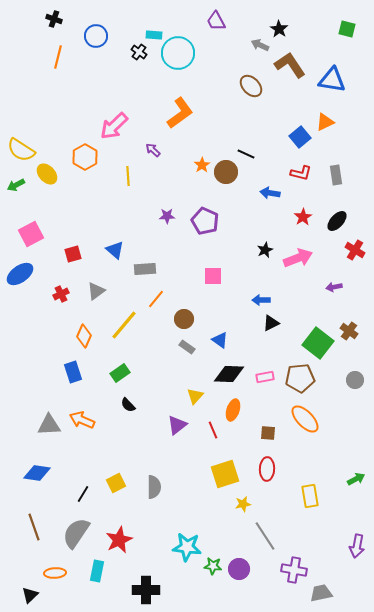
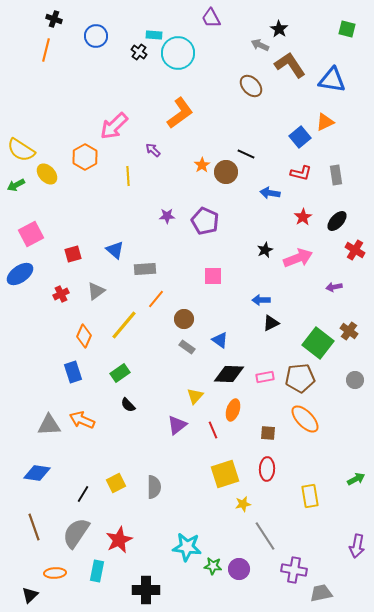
purple trapezoid at (216, 21): moved 5 px left, 3 px up
orange line at (58, 57): moved 12 px left, 7 px up
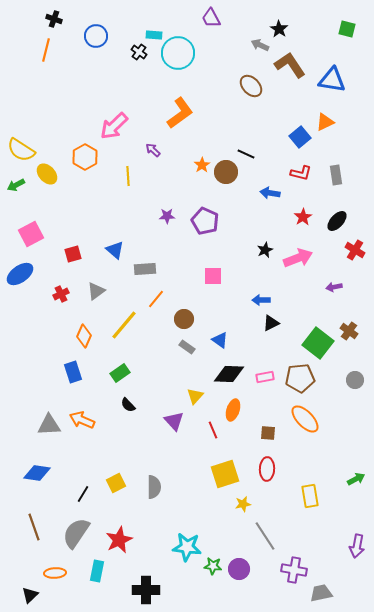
purple triangle at (177, 425): moved 3 px left, 4 px up; rotated 35 degrees counterclockwise
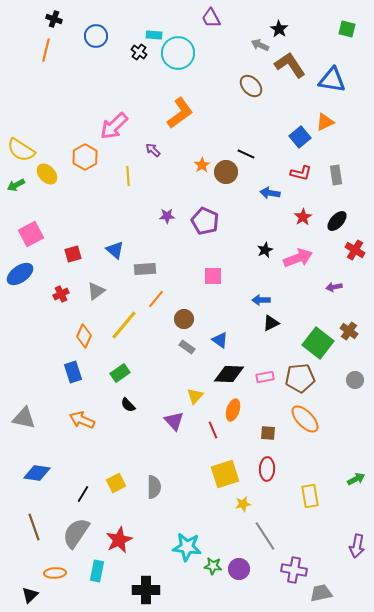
gray triangle at (49, 425): moved 25 px left, 7 px up; rotated 15 degrees clockwise
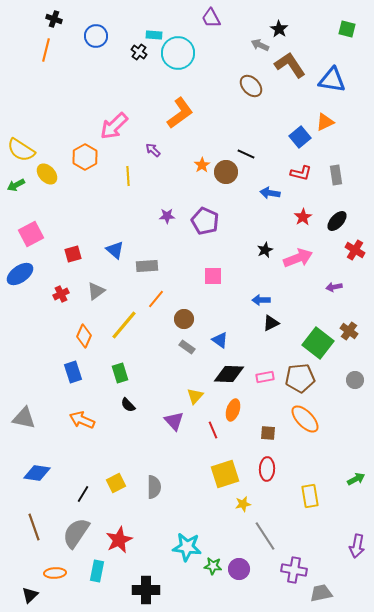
gray rectangle at (145, 269): moved 2 px right, 3 px up
green rectangle at (120, 373): rotated 72 degrees counterclockwise
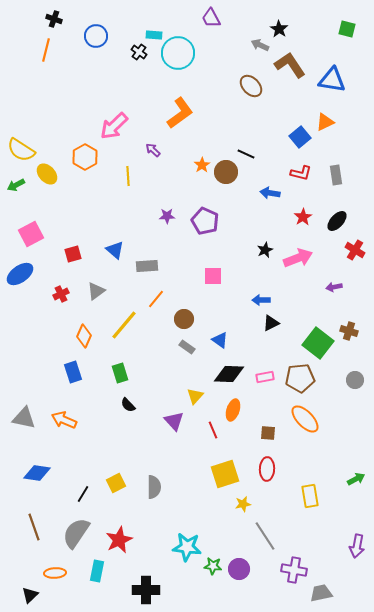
brown cross at (349, 331): rotated 18 degrees counterclockwise
orange arrow at (82, 420): moved 18 px left
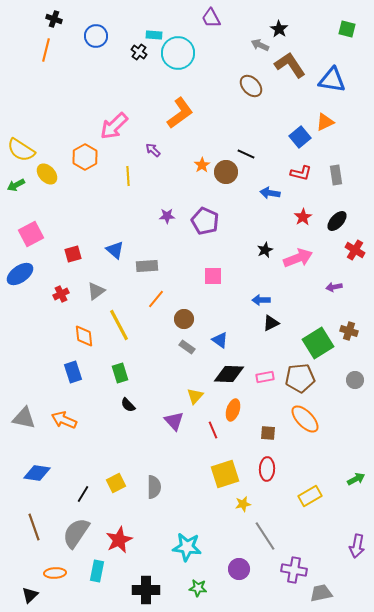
yellow line at (124, 325): moved 5 px left; rotated 68 degrees counterclockwise
orange diamond at (84, 336): rotated 30 degrees counterclockwise
green square at (318, 343): rotated 20 degrees clockwise
yellow rectangle at (310, 496): rotated 70 degrees clockwise
green star at (213, 566): moved 15 px left, 22 px down
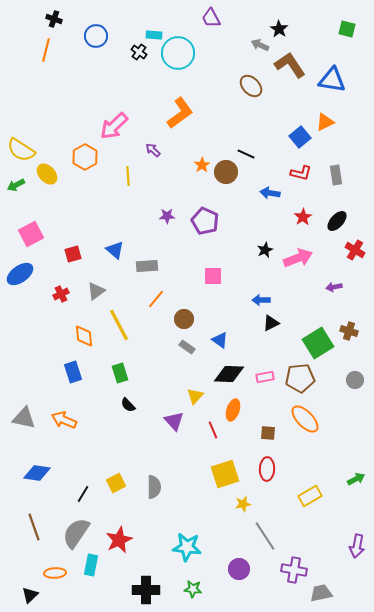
cyan rectangle at (97, 571): moved 6 px left, 6 px up
green star at (198, 588): moved 5 px left, 1 px down
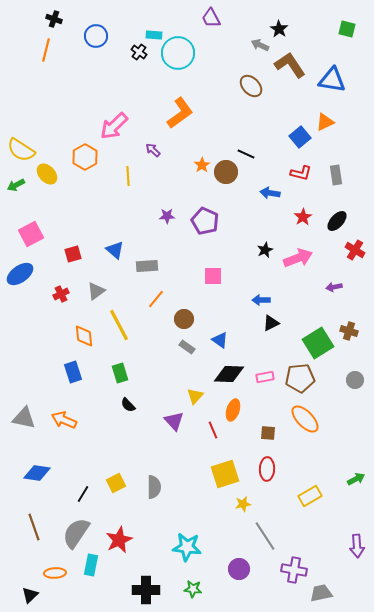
purple arrow at (357, 546): rotated 15 degrees counterclockwise
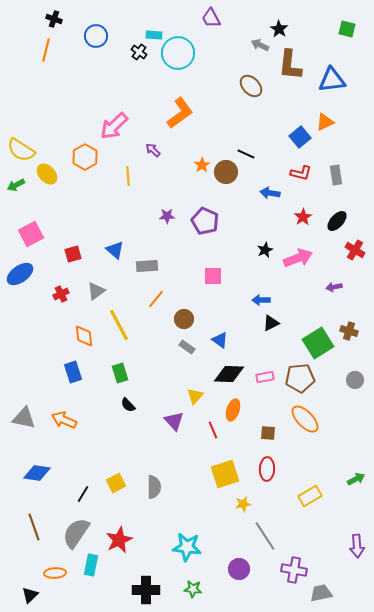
brown L-shape at (290, 65): rotated 140 degrees counterclockwise
blue triangle at (332, 80): rotated 16 degrees counterclockwise
